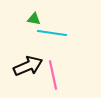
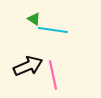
green triangle: rotated 24 degrees clockwise
cyan line: moved 1 px right, 3 px up
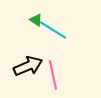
green triangle: moved 2 px right, 1 px down
cyan line: rotated 24 degrees clockwise
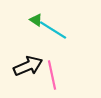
pink line: moved 1 px left
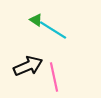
pink line: moved 2 px right, 2 px down
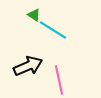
green triangle: moved 2 px left, 5 px up
pink line: moved 5 px right, 3 px down
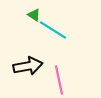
black arrow: rotated 12 degrees clockwise
